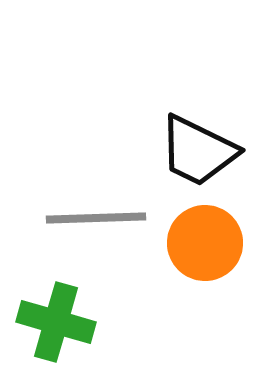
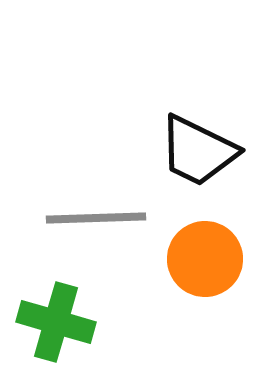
orange circle: moved 16 px down
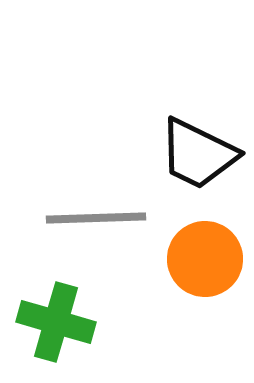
black trapezoid: moved 3 px down
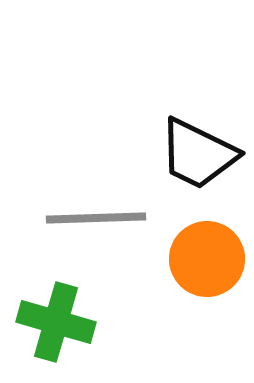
orange circle: moved 2 px right
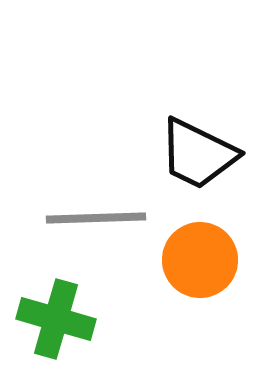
orange circle: moved 7 px left, 1 px down
green cross: moved 3 px up
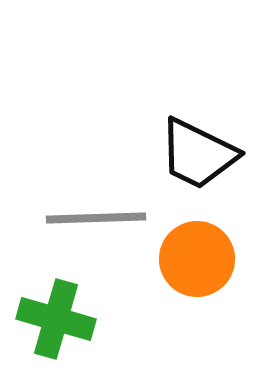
orange circle: moved 3 px left, 1 px up
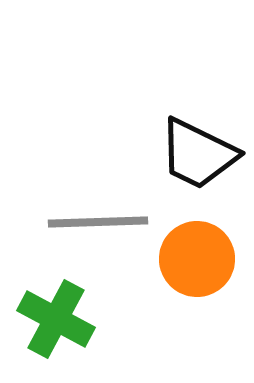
gray line: moved 2 px right, 4 px down
green cross: rotated 12 degrees clockwise
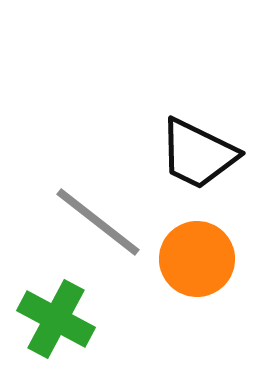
gray line: rotated 40 degrees clockwise
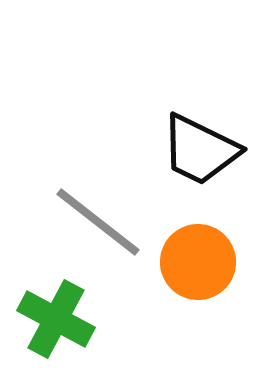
black trapezoid: moved 2 px right, 4 px up
orange circle: moved 1 px right, 3 px down
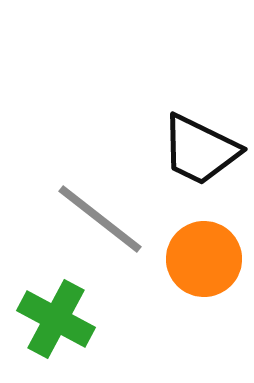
gray line: moved 2 px right, 3 px up
orange circle: moved 6 px right, 3 px up
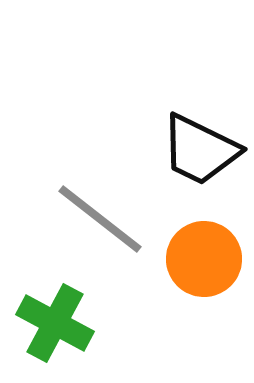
green cross: moved 1 px left, 4 px down
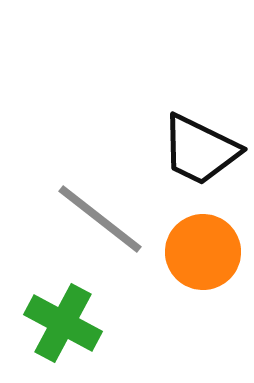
orange circle: moved 1 px left, 7 px up
green cross: moved 8 px right
